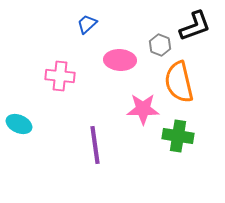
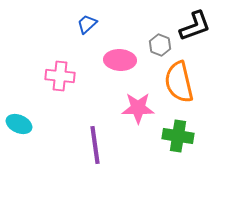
pink star: moved 5 px left, 1 px up
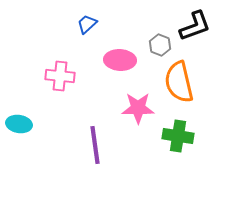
cyan ellipse: rotated 15 degrees counterclockwise
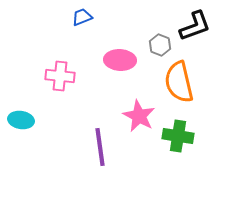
blue trapezoid: moved 5 px left, 7 px up; rotated 20 degrees clockwise
pink star: moved 1 px right, 8 px down; rotated 28 degrees clockwise
cyan ellipse: moved 2 px right, 4 px up
purple line: moved 5 px right, 2 px down
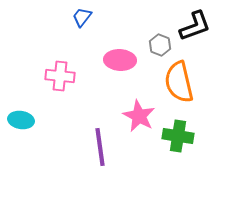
blue trapezoid: rotated 30 degrees counterclockwise
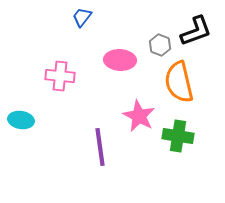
black L-shape: moved 1 px right, 5 px down
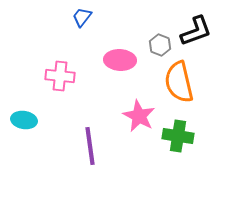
cyan ellipse: moved 3 px right
purple line: moved 10 px left, 1 px up
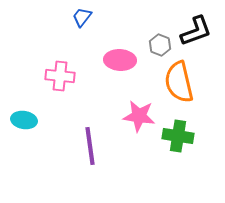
pink star: rotated 20 degrees counterclockwise
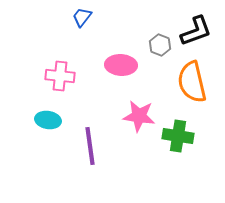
pink ellipse: moved 1 px right, 5 px down
orange semicircle: moved 13 px right
cyan ellipse: moved 24 px right
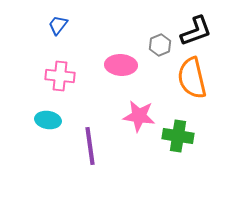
blue trapezoid: moved 24 px left, 8 px down
gray hexagon: rotated 15 degrees clockwise
orange semicircle: moved 4 px up
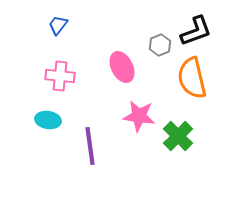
pink ellipse: moved 1 px right, 2 px down; rotated 60 degrees clockwise
green cross: rotated 36 degrees clockwise
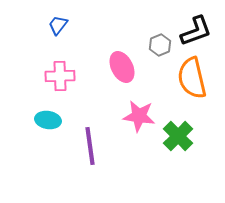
pink cross: rotated 8 degrees counterclockwise
